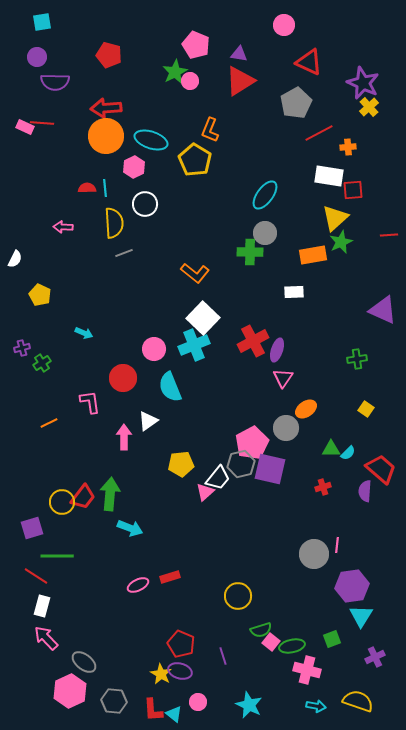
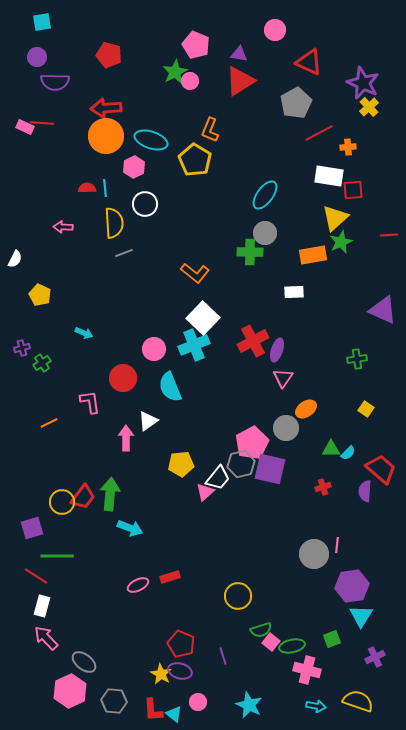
pink circle at (284, 25): moved 9 px left, 5 px down
pink arrow at (124, 437): moved 2 px right, 1 px down
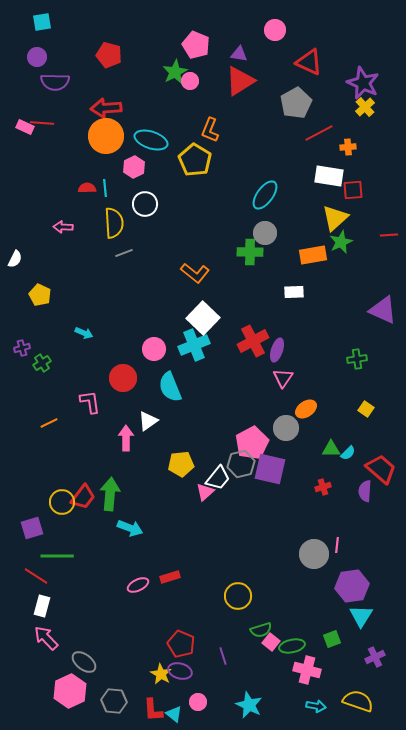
yellow cross at (369, 107): moved 4 px left
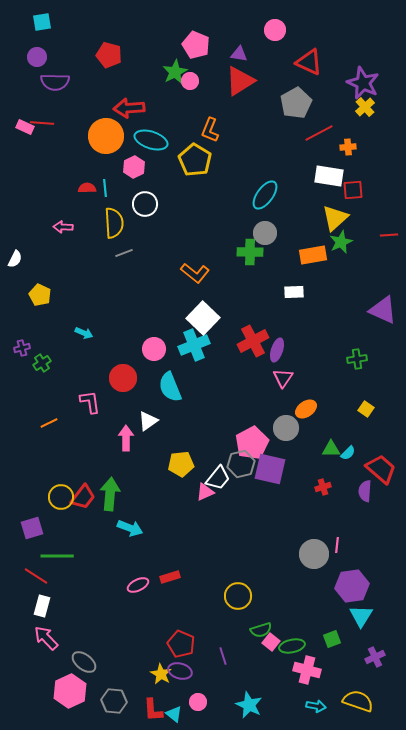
red arrow at (106, 108): moved 23 px right
pink triangle at (205, 492): rotated 18 degrees clockwise
yellow circle at (62, 502): moved 1 px left, 5 px up
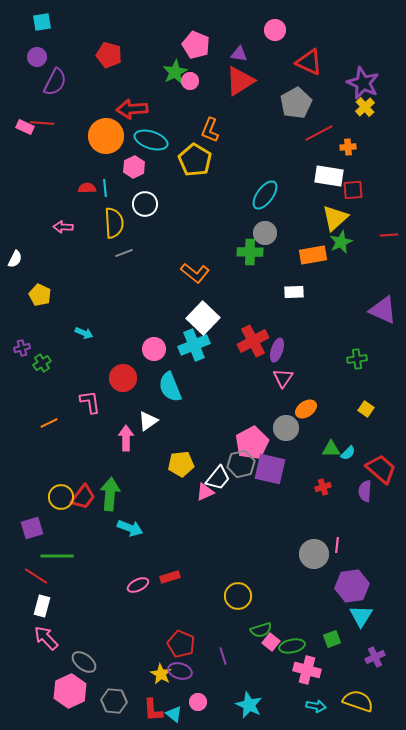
purple semicircle at (55, 82): rotated 64 degrees counterclockwise
red arrow at (129, 108): moved 3 px right, 1 px down
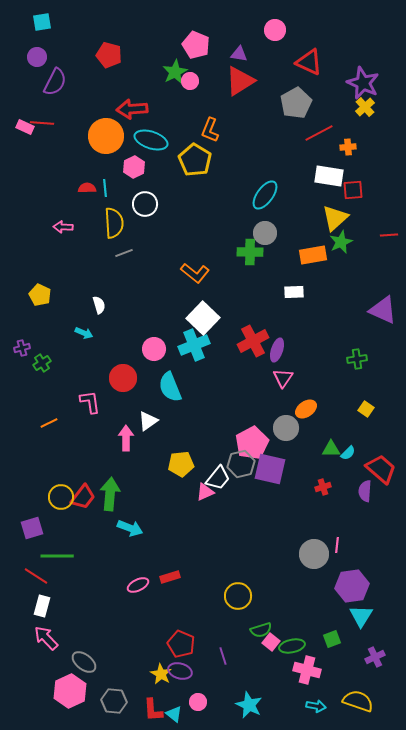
white semicircle at (15, 259): moved 84 px right, 46 px down; rotated 42 degrees counterclockwise
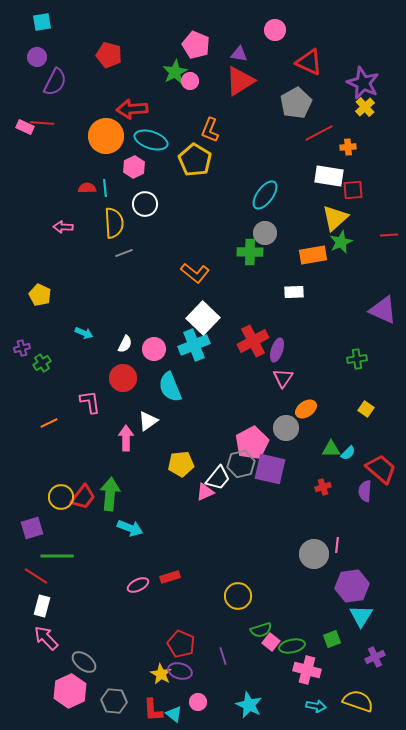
white semicircle at (99, 305): moved 26 px right, 39 px down; rotated 42 degrees clockwise
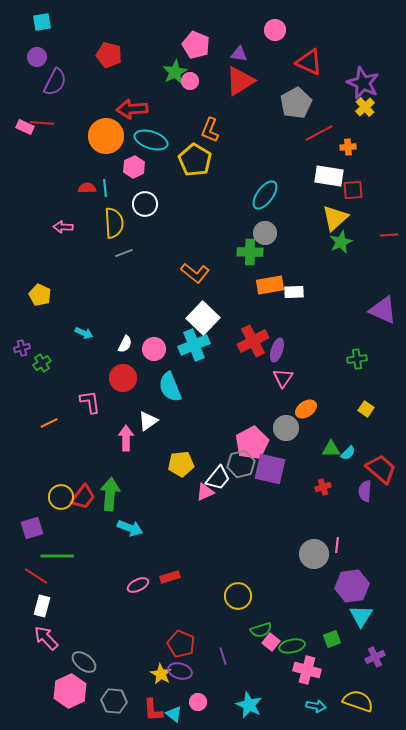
orange rectangle at (313, 255): moved 43 px left, 30 px down
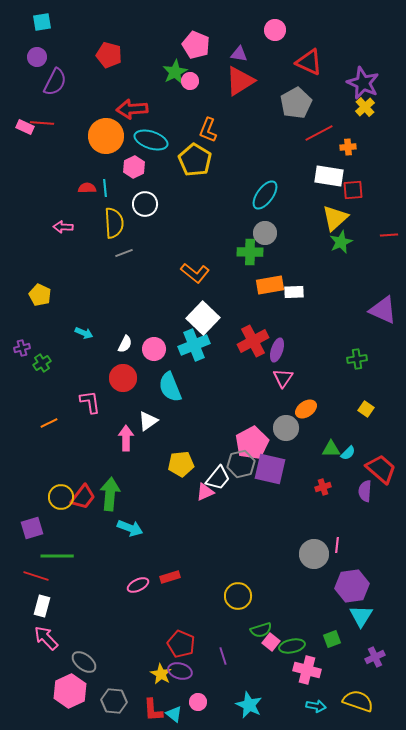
orange L-shape at (210, 130): moved 2 px left
red line at (36, 576): rotated 15 degrees counterclockwise
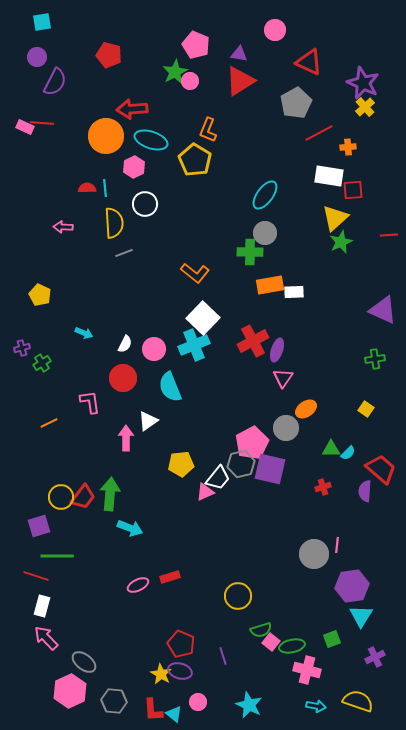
green cross at (357, 359): moved 18 px right
purple square at (32, 528): moved 7 px right, 2 px up
